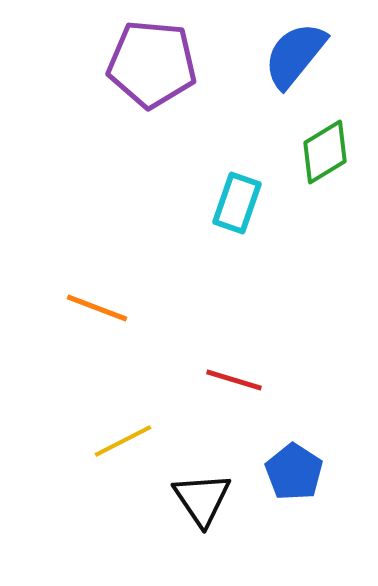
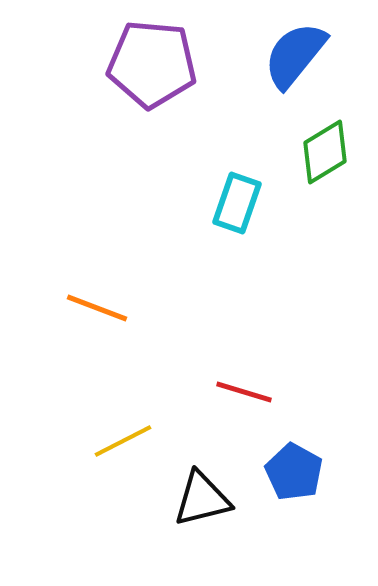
red line: moved 10 px right, 12 px down
blue pentagon: rotated 4 degrees counterclockwise
black triangle: rotated 50 degrees clockwise
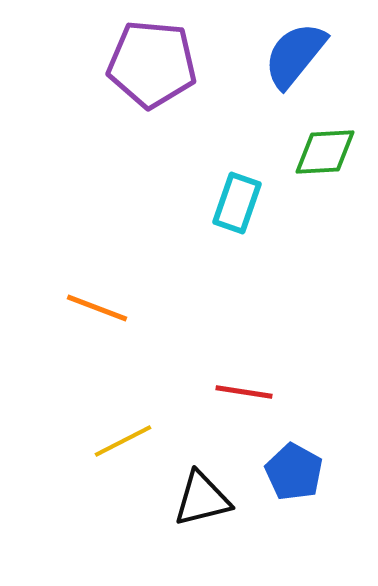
green diamond: rotated 28 degrees clockwise
red line: rotated 8 degrees counterclockwise
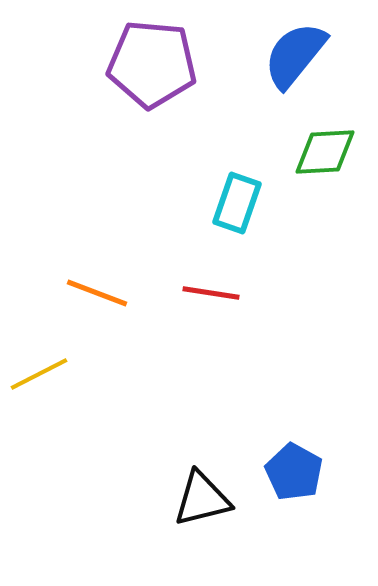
orange line: moved 15 px up
red line: moved 33 px left, 99 px up
yellow line: moved 84 px left, 67 px up
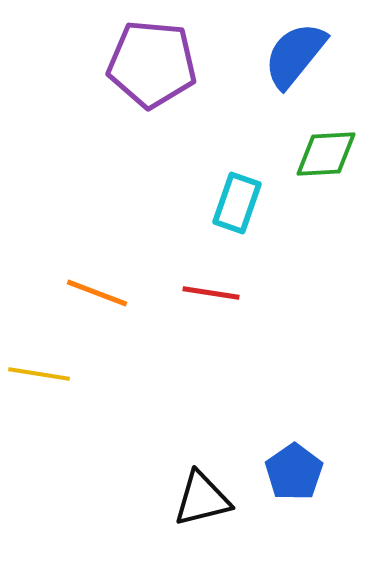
green diamond: moved 1 px right, 2 px down
yellow line: rotated 36 degrees clockwise
blue pentagon: rotated 8 degrees clockwise
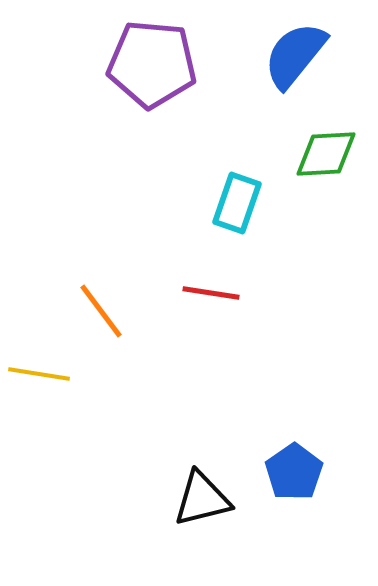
orange line: moved 4 px right, 18 px down; rotated 32 degrees clockwise
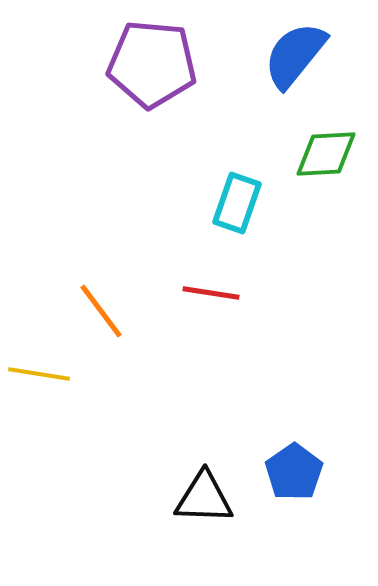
black triangle: moved 2 px right, 1 px up; rotated 16 degrees clockwise
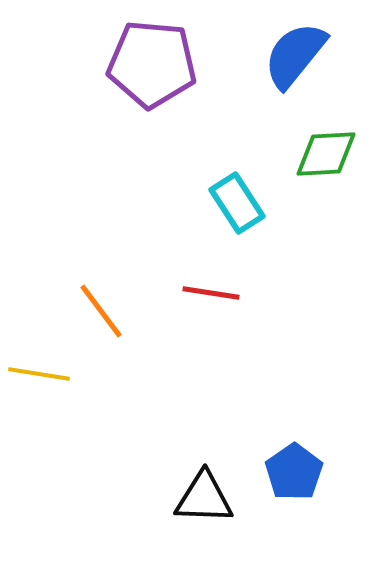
cyan rectangle: rotated 52 degrees counterclockwise
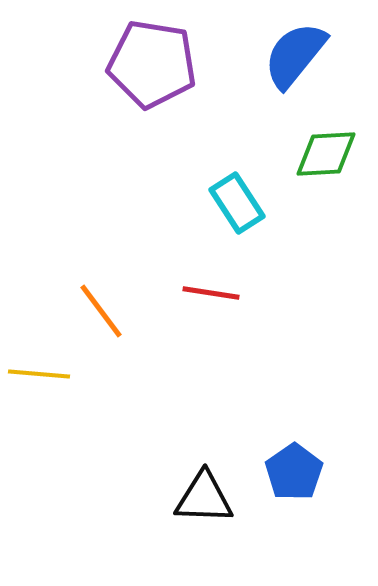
purple pentagon: rotated 4 degrees clockwise
yellow line: rotated 4 degrees counterclockwise
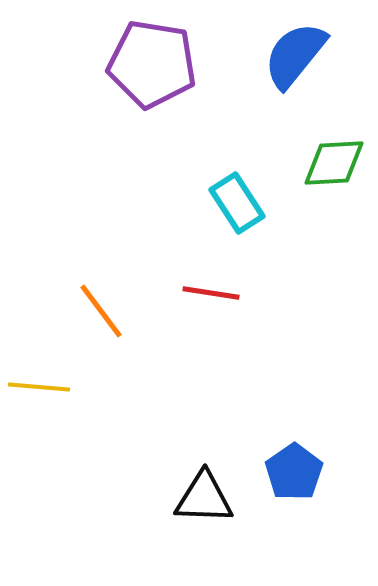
green diamond: moved 8 px right, 9 px down
yellow line: moved 13 px down
